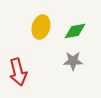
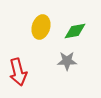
gray star: moved 6 px left
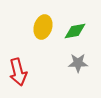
yellow ellipse: moved 2 px right
gray star: moved 11 px right, 2 px down
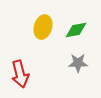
green diamond: moved 1 px right, 1 px up
red arrow: moved 2 px right, 2 px down
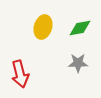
green diamond: moved 4 px right, 2 px up
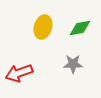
gray star: moved 5 px left, 1 px down
red arrow: moved 1 px left, 1 px up; rotated 84 degrees clockwise
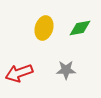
yellow ellipse: moved 1 px right, 1 px down
gray star: moved 7 px left, 6 px down
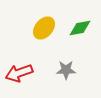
yellow ellipse: rotated 25 degrees clockwise
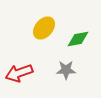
green diamond: moved 2 px left, 11 px down
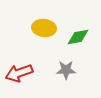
yellow ellipse: rotated 55 degrees clockwise
green diamond: moved 2 px up
